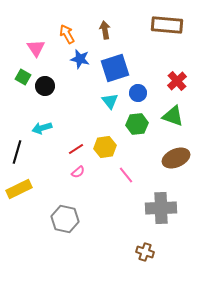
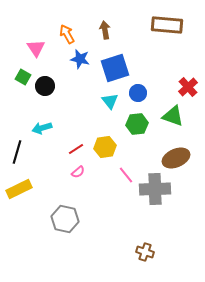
red cross: moved 11 px right, 6 px down
gray cross: moved 6 px left, 19 px up
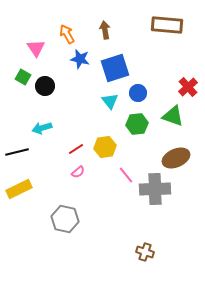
black line: rotated 60 degrees clockwise
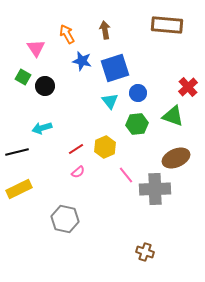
blue star: moved 2 px right, 2 px down
yellow hexagon: rotated 15 degrees counterclockwise
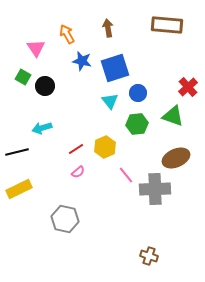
brown arrow: moved 3 px right, 2 px up
brown cross: moved 4 px right, 4 px down
